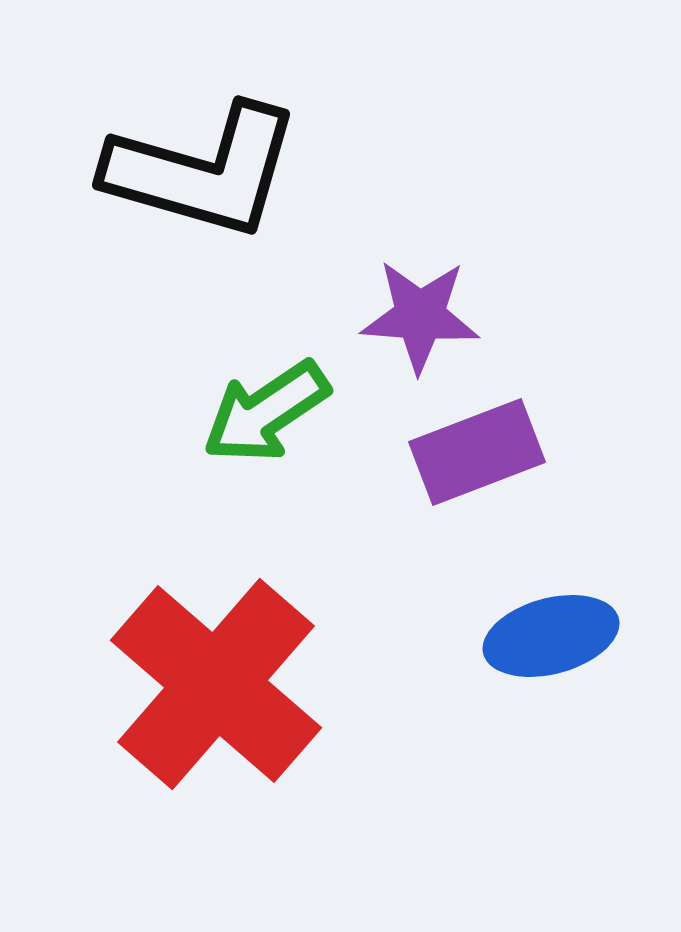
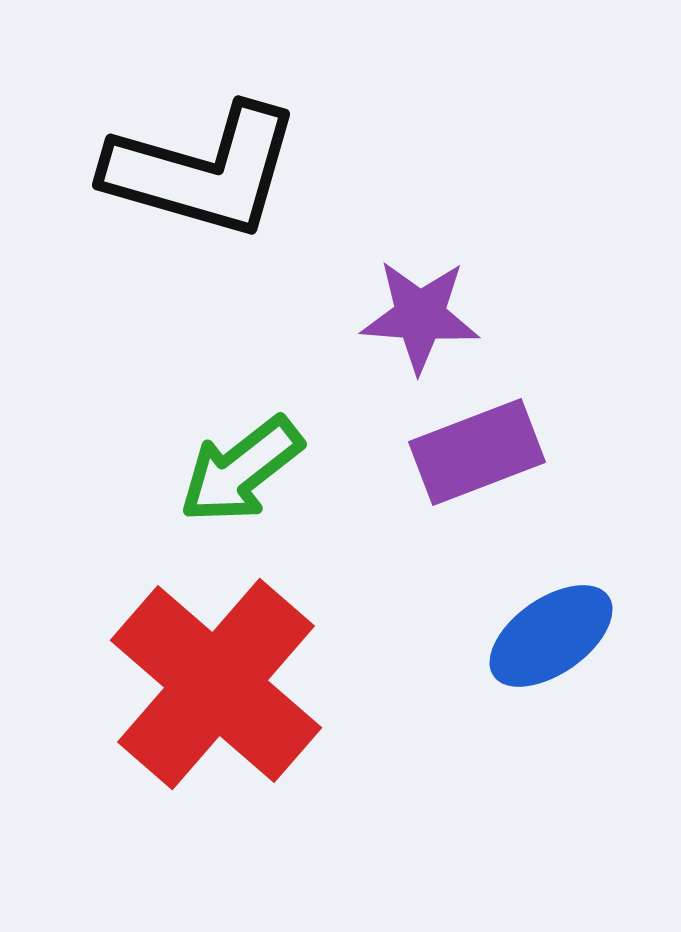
green arrow: moved 25 px left, 58 px down; rotated 4 degrees counterclockwise
blue ellipse: rotated 20 degrees counterclockwise
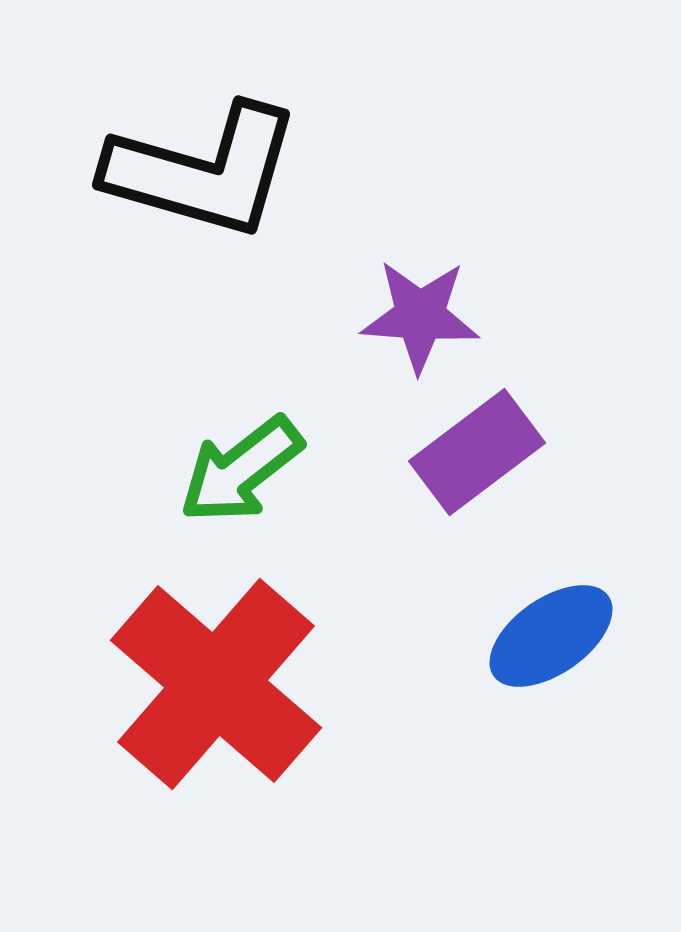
purple rectangle: rotated 16 degrees counterclockwise
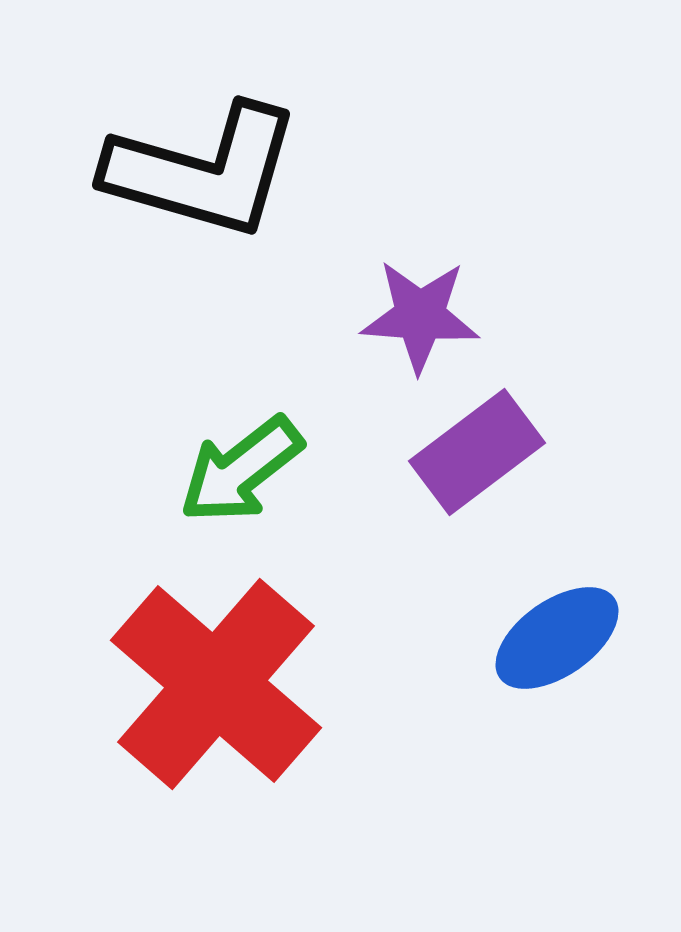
blue ellipse: moved 6 px right, 2 px down
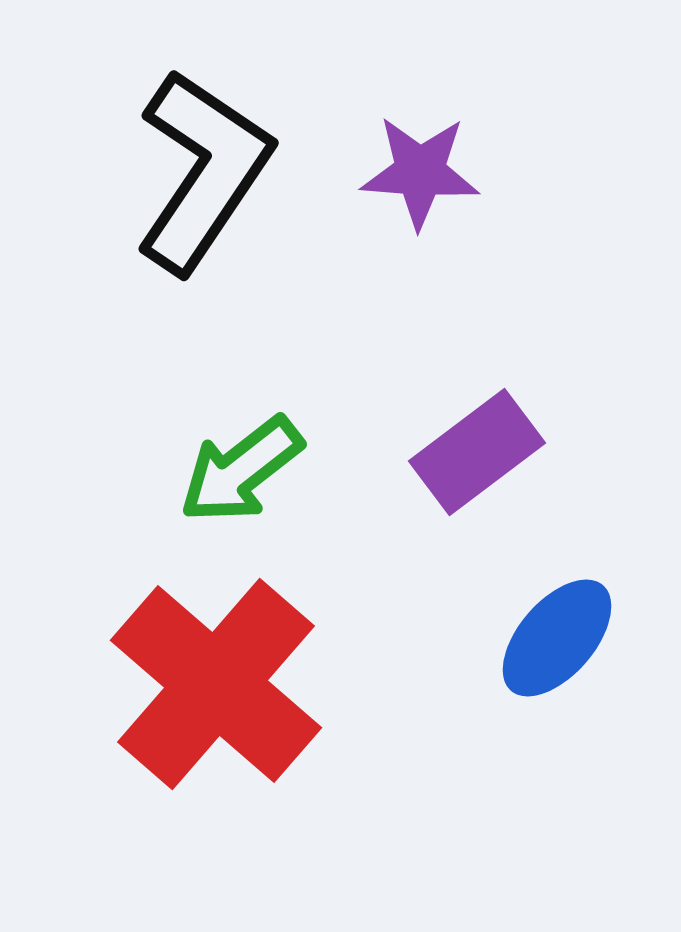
black L-shape: rotated 72 degrees counterclockwise
purple star: moved 144 px up
blue ellipse: rotated 14 degrees counterclockwise
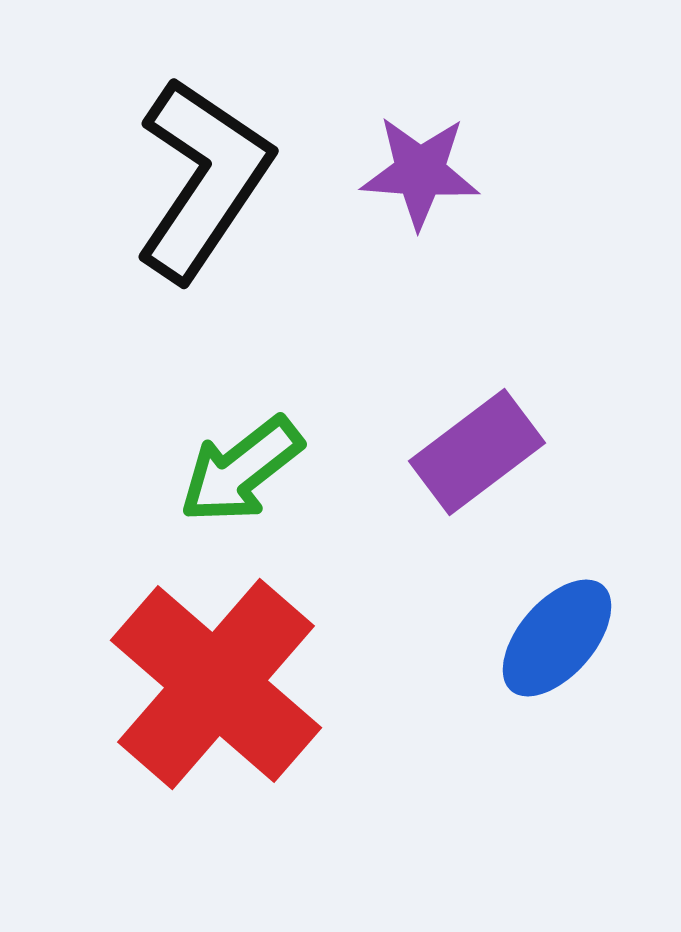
black L-shape: moved 8 px down
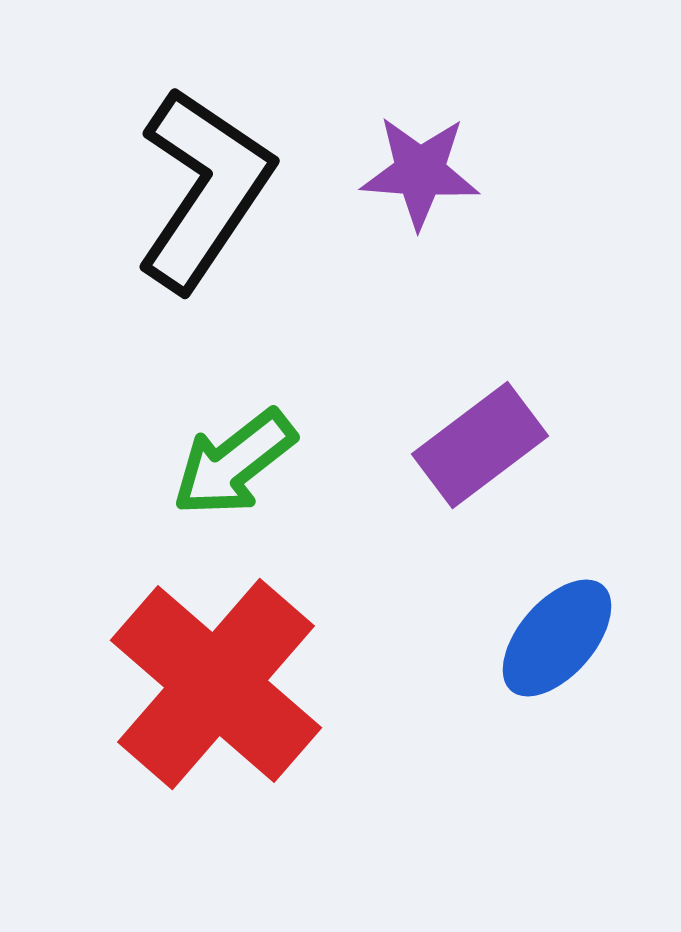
black L-shape: moved 1 px right, 10 px down
purple rectangle: moved 3 px right, 7 px up
green arrow: moved 7 px left, 7 px up
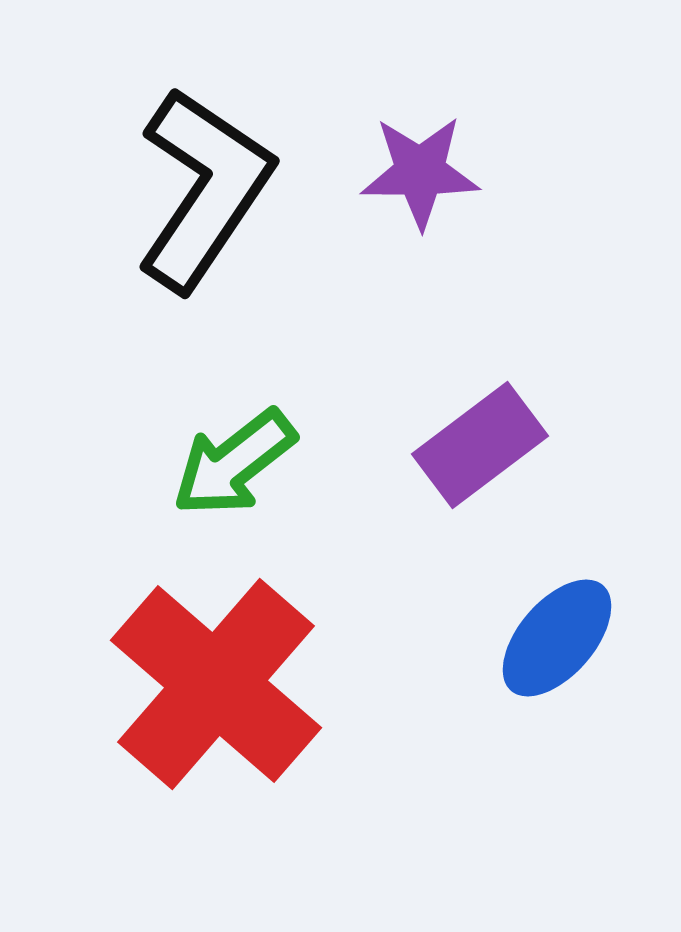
purple star: rotated 4 degrees counterclockwise
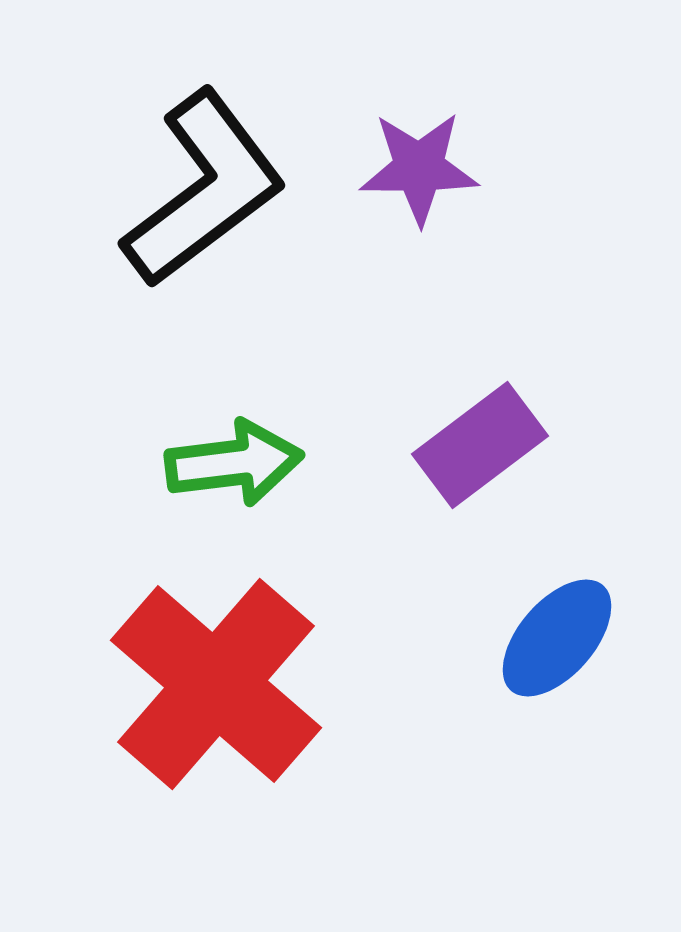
purple star: moved 1 px left, 4 px up
black L-shape: rotated 19 degrees clockwise
green arrow: rotated 149 degrees counterclockwise
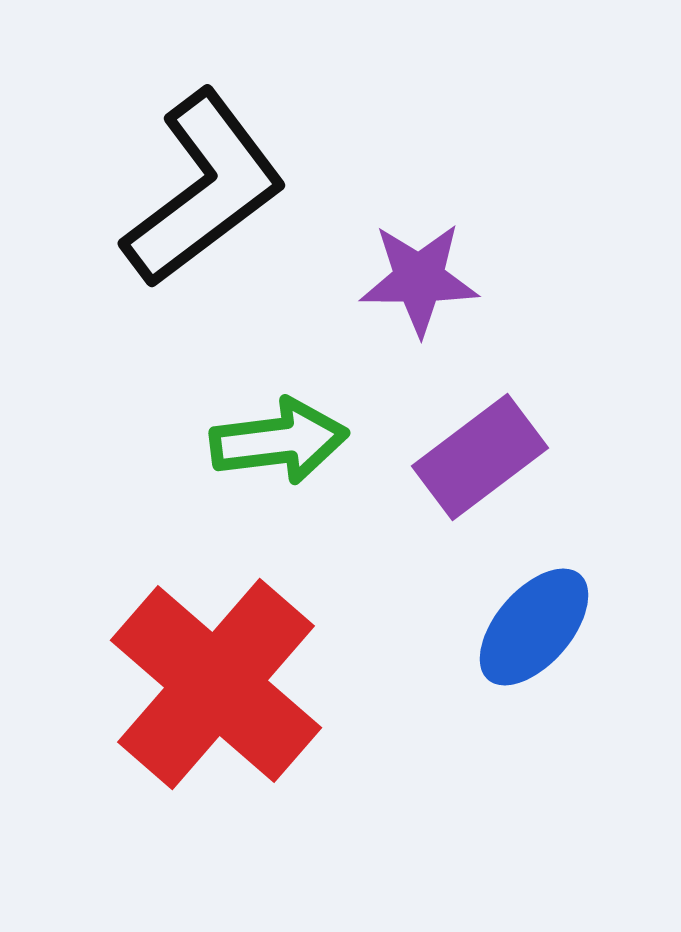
purple star: moved 111 px down
purple rectangle: moved 12 px down
green arrow: moved 45 px right, 22 px up
blue ellipse: moved 23 px left, 11 px up
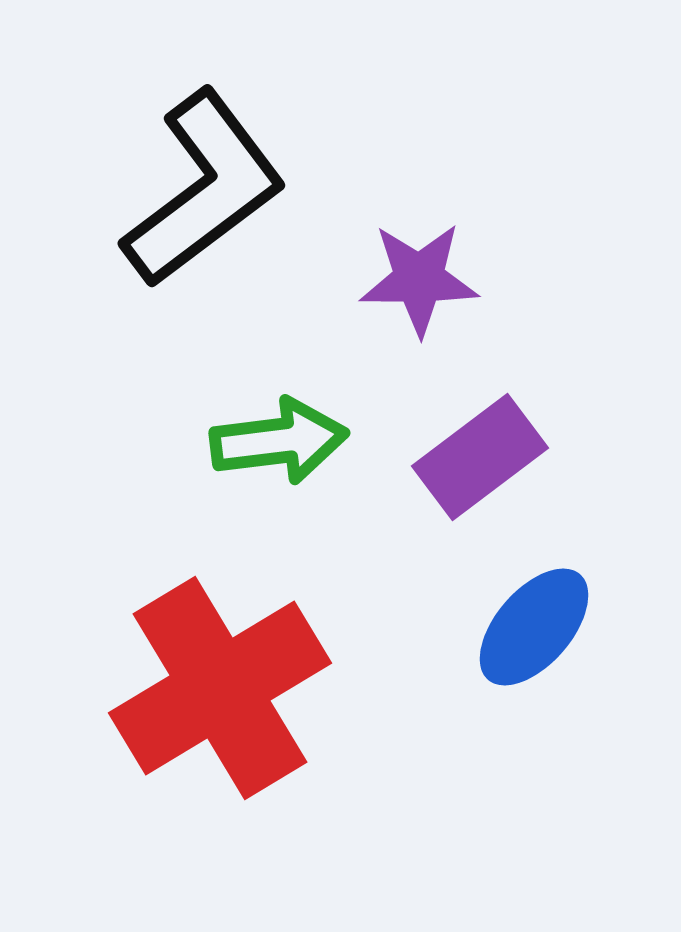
red cross: moved 4 px right, 4 px down; rotated 18 degrees clockwise
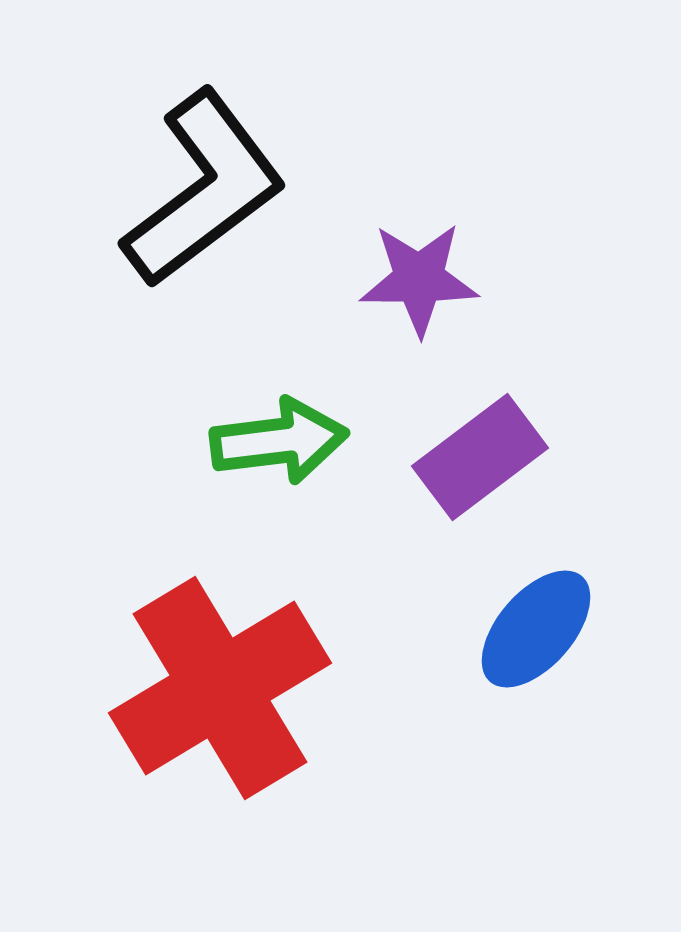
blue ellipse: moved 2 px right, 2 px down
